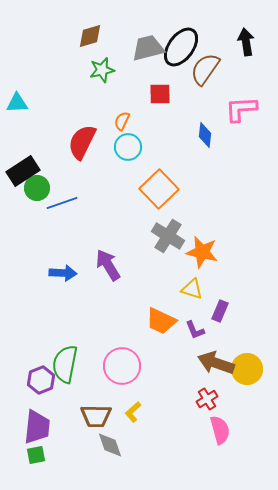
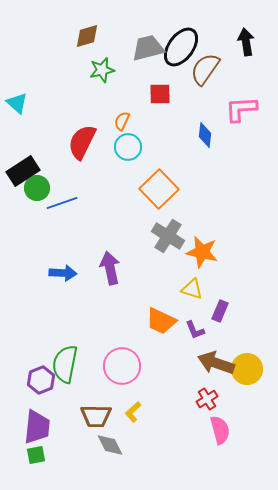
brown diamond: moved 3 px left
cyan triangle: rotated 45 degrees clockwise
purple arrow: moved 2 px right, 3 px down; rotated 20 degrees clockwise
gray diamond: rotated 8 degrees counterclockwise
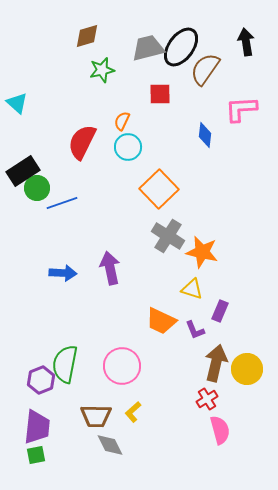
brown arrow: rotated 84 degrees clockwise
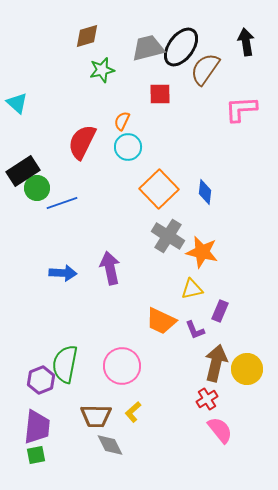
blue diamond: moved 57 px down
yellow triangle: rotated 30 degrees counterclockwise
pink semicircle: rotated 24 degrees counterclockwise
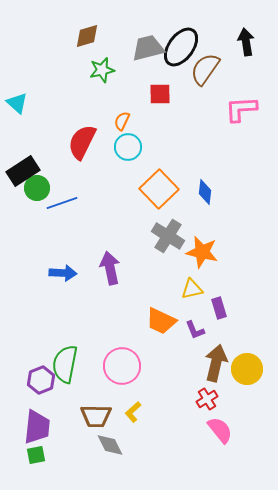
purple rectangle: moved 1 px left, 3 px up; rotated 40 degrees counterclockwise
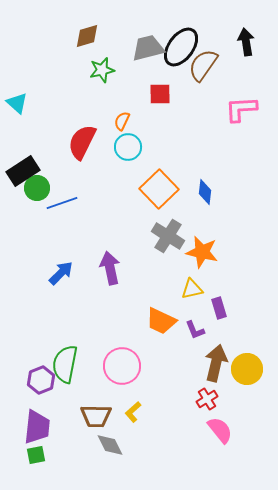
brown semicircle: moved 2 px left, 4 px up
blue arrow: moved 2 px left; rotated 48 degrees counterclockwise
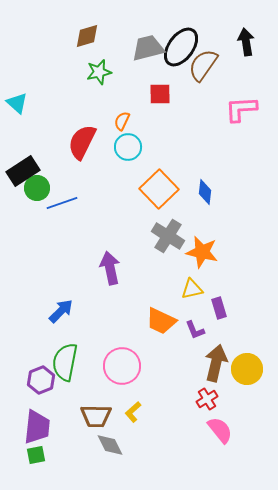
green star: moved 3 px left, 2 px down
blue arrow: moved 38 px down
green semicircle: moved 2 px up
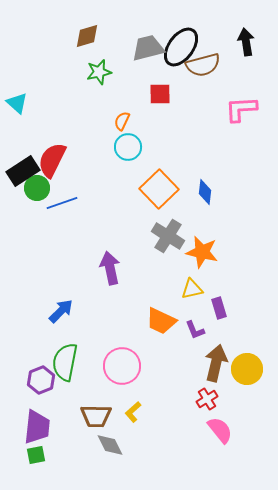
brown semicircle: rotated 140 degrees counterclockwise
red semicircle: moved 30 px left, 18 px down
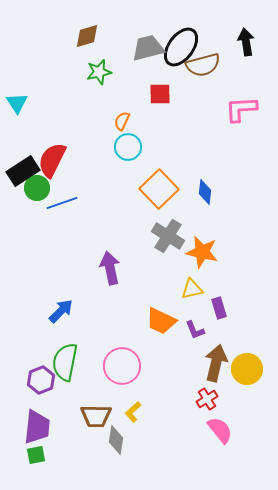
cyan triangle: rotated 15 degrees clockwise
gray diamond: moved 6 px right, 5 px up; rotated 36 degrees clockwise
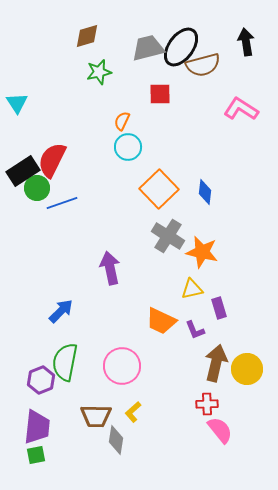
pink L-shape: rotated 36 degrees clockwise
red cross: moved 5 px down; rotated 30 degrees clockwise
